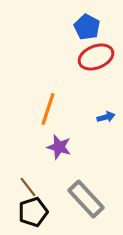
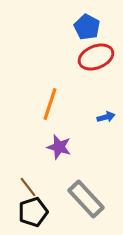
orange line: moved 2 px right, 5 px up
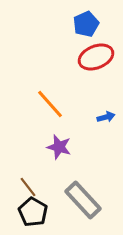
blue pentagon: moved 1 px left, 3 px up; rotated 20 degrees clockwise
orange line: rotated 60 degrees counterclockwise
gray rectangle: moved 3 px left, 1 px down
black pentagon: rotated 24 degrees counterclockwise
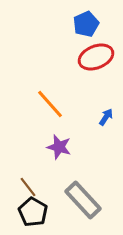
blue arrow: rotated 42 degrees counterclockwise
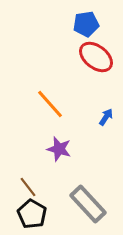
blue pentagon: rotated 15 degrees clockwise
red ellipse: rotated 60 degrees clockwise
purple star: moved 2 px down
gray rectangle: moved 5 px right, 4 px down
black pentagon: moved 1 px left, 2 px down
